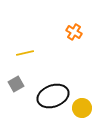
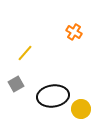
yellow line: rotated 36 degrees counterclockwise
black ellipse: rotated 12 degrees clockwise
yellow circle: moved 1 px left, 1 px down
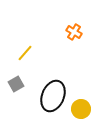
black ellipse: rotated 60 degrees counterclockwise
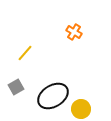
gray square: moved 3 px down
black ellipse: rotated 36 degrees clockwise
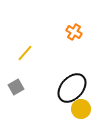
black ellipse: moved 19 px right, 8 px up; rotated 16 degrees counterclockwise
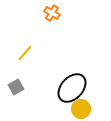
orange cross: moved 22 px left, 19 px up
